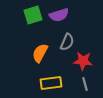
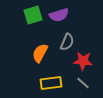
gray line: moved 2 px left, 1 px up; rotated 32 degrees counterclockwise
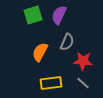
purple semicircle: rotated 132 degrees clockwise
orange semicircle: moved 1 px up
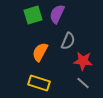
purple semicircle: moved 2 px left, 1 px up
gray semicircle: moved 1 px right, 1 px up
yellow rectangle: moved 12 px left; rotated 25 degrees clockwise
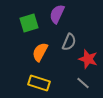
green square: moved 4 px left, 8 px down
gray semicircle: moved 1 px right, 1 px down
red star: moved 5 px right, 2 px up; rotated 12 degrees clockwise
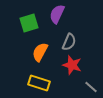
red star: moved 16 px left, 6 px down
gray line: moved 8 px right, 4 px down
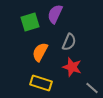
purple semicircle: moved 2 px left
green square: moved 1 px right, 1 px up
red star: moved 2 px down
yellow rectangle: moved 2 px right
gray line: moved 1 px right, 1 px down
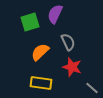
gray semicircle: moved 1 px left; rotated 48 degrees counterclockwise
orange semicircle: rotated 18 degrees clockwise
yellow rectangle: rotated 10 degrees counterclockwise
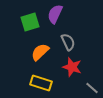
yellow rectangle: rotated 10 degrees clockwise
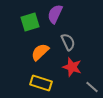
gray line: moved 1 px up
